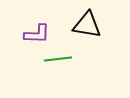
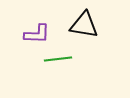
black triangle: moved 3 px left
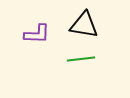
green line: moved 23 px right
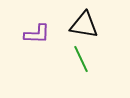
green line: rotated 72 degrees clockwise
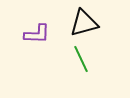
black triangle: moved 2 px up; rotated 24 degrees counterclockwise
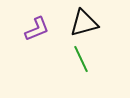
purple L-shape: moved 5 px up; rotated 24 degrees counterclockwise
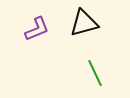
green line: moved 14 px right, 14 px down
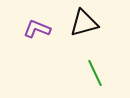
purple L-shape: rotated 136 degrees counterclockwise
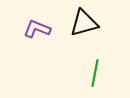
green line: rotated 36 degrees clockwise
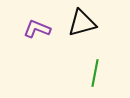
black triangle: moved 2 px left
